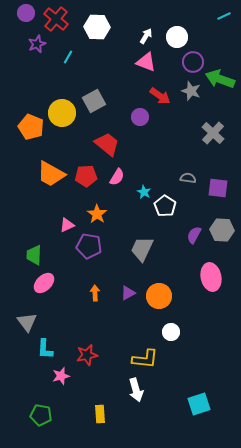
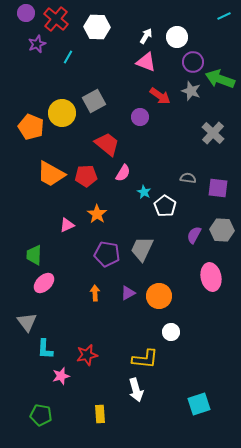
pink semicircle at (117, 177): moved 6 px right, 4 px up
purple pentagon at (89, 246): moved 18 px right, 8 px down
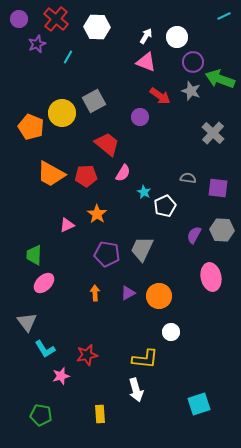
purple circle at (26, 13): moved 7 px left, 6 px down
white pentagon at (165, 206): rotated 15 degrees clockwise
cyan L-shape at (45, 349): rotated 35 degrees counterclockwise
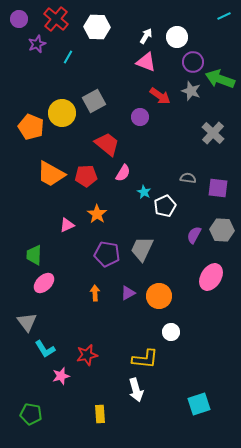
pink ellipse at (211, 277): rotated 44 degrees clockwise
green pentagon at (41, 415): moved 10 px left, 1 px up
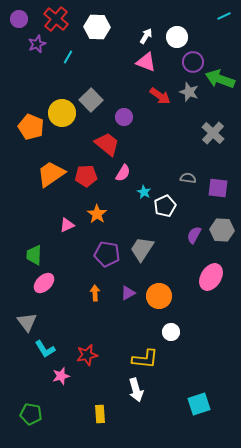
gray star at (191, 91): moved 2 px left, 1 px down
gray square at (94, 101): moved 3 px left, 1 px up; rotated 15 degrees counterclockwise
purple circle at (140, 117): moved 16 px left
orange trapezoid at (51, 174): rotated 116 degrees clockwise
gray trapezoid at (142, 249): rotated 8 degrees clockwise
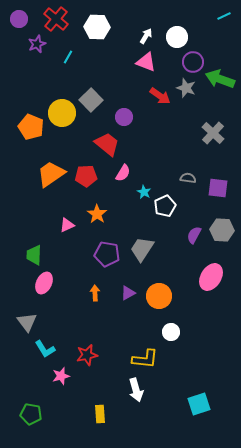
gray star at (189, 92): moved 3 px left, 4 px up
pink ellipse at (44, 283): rotated 20 degrees counterclockwise
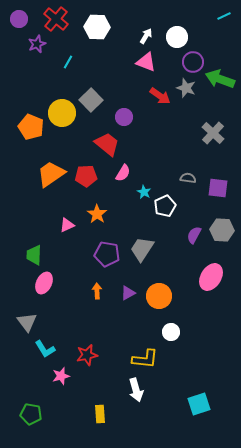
cyan line at (68, 57): moved 5 px down
orange arrow at (95, 293): moved 2 px right, 2 px up
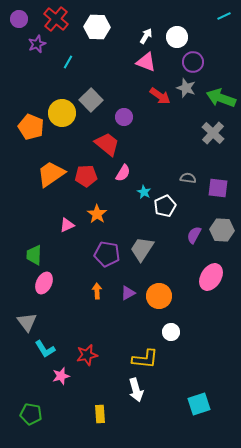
green arrow at (220, 79): moved 1 px right, 19 px down
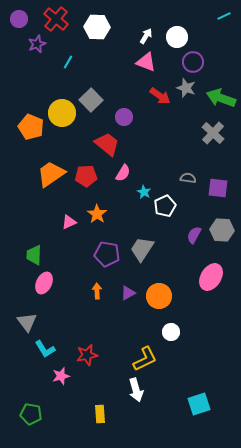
pink triangle at (67, 225): moved 2 px right, 3 px up
yellow L-shape at (145, 359): rotated 32 degrees counterclockwise
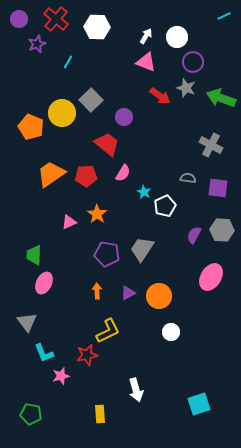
gray cross at (213, 133): moved 2 px left, 12 px down; rotated 15 degrees counterclockwise
cyan L-shape at (45, 349): moved 1 px left, 4 px down; rotated 10 degrees clockwise
yellow L-shape at (145, 359): moved 37 px left, 28 px up
